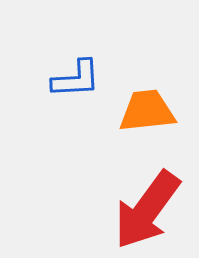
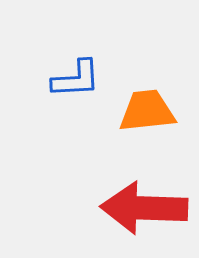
red arrow: moved 3 px left, 2 px up; rotated 56 degrees clockwise
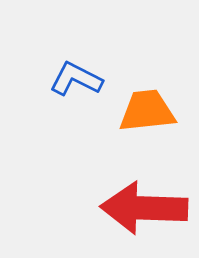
blue L-shape: rotated 150 degrees counterclockwise
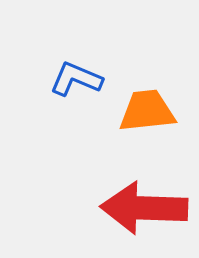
blue L-shape: rotated 4 degrees counterclockwise
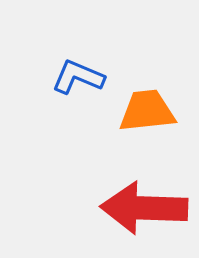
blue L-shape: moved 2 px right, 2 px up
